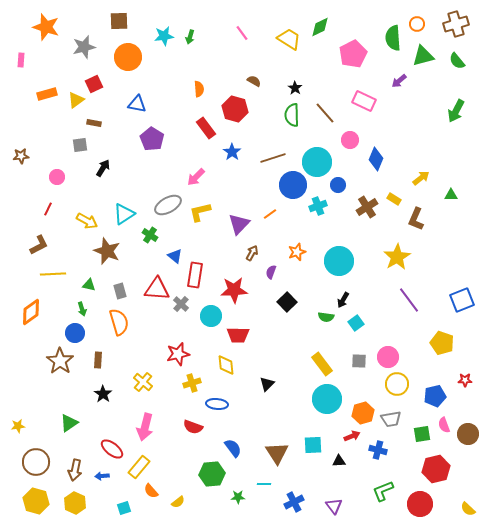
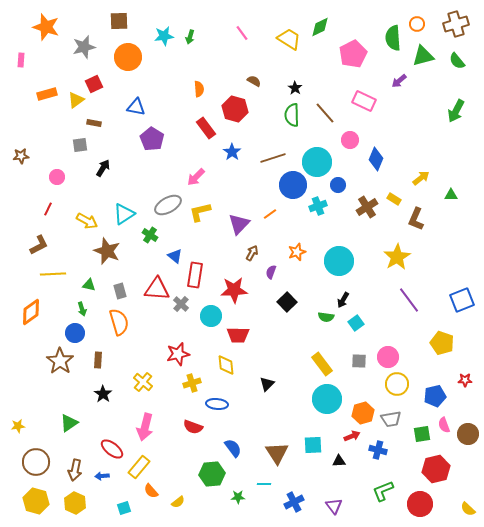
blue triangle at (137, 104): moved 1 px left, 3 px down
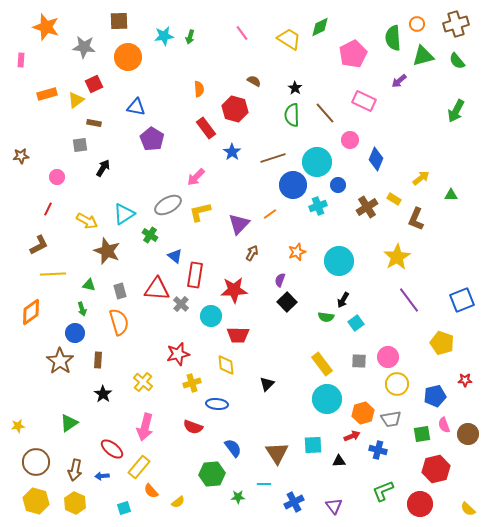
gray star at (84, 47): rotated 20 degrees clockwise
purple semicircle at (271, 272): moved 9 px right, 8 px down
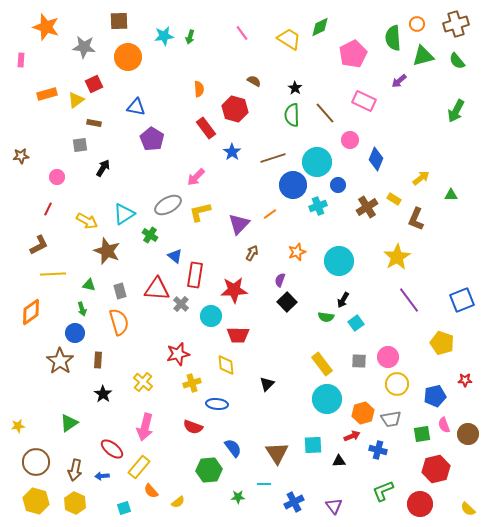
green hexagon at (212, 474): moved 3 px left, 4 px up
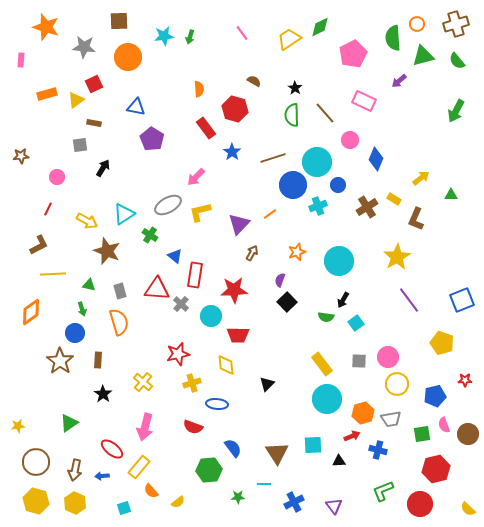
yellow trapezoid at (289, 39): rotated 65 degrees counterclockwise
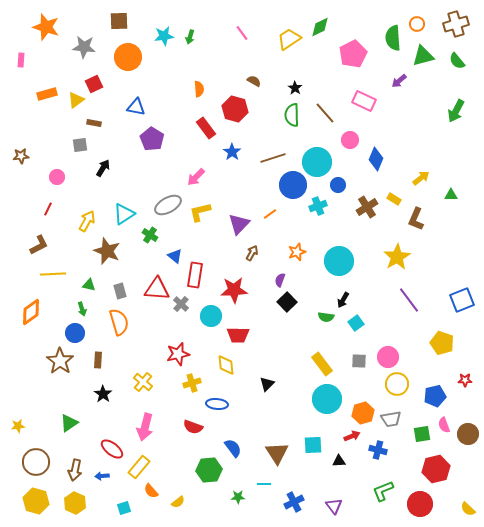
yellow arrow at (87, 221): rotated 90 degrees counterclockwise
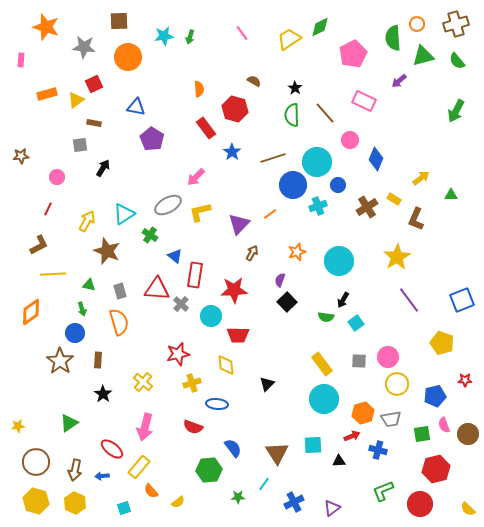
cyan circle at (327, 399): moved 3 px left
cyan line at (264, 484): rotated 56 degrees counterclockwise
purple triangle at (334, 506): moved 2 px left, 2 px down; rotated 30 degrees clockwise
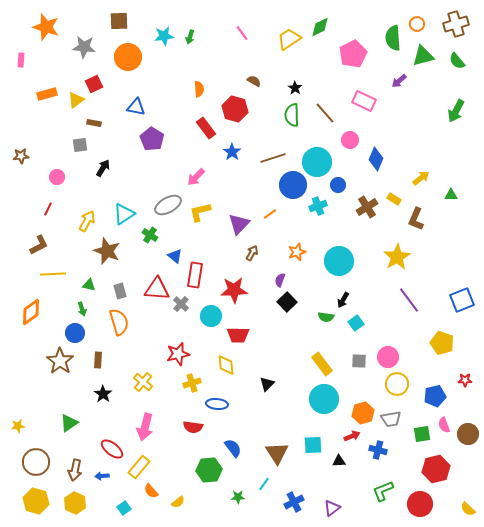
red semicircle at (193, 427): rotated 12 degrees counterclockwise
cyan square at (124, 508): rotated 16 degrees counterclockwise
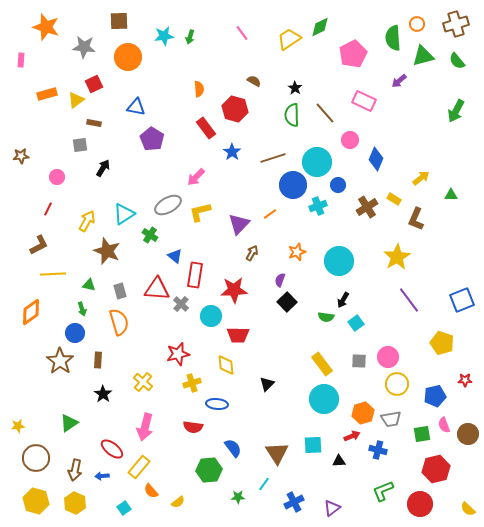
brown circle at (36, 462): moved 4 px up
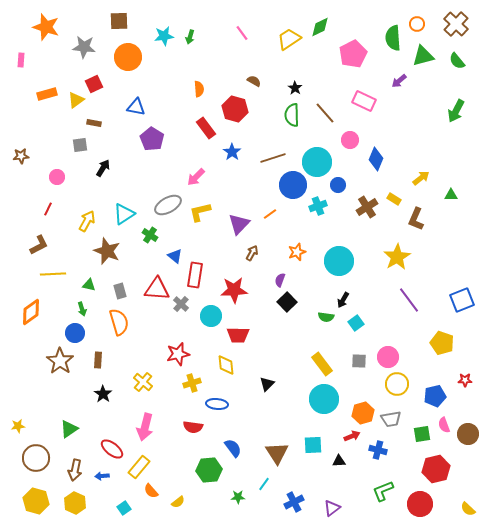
brown cross at (456, 24): rotated 30 degrees counterclockwise
green triangle at (69, 423): moved 6 px down
